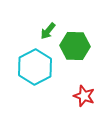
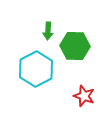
green arrow: rotated 36 degrees counterclockwise
cyan hexagon: moved 1 px right, 2 px down
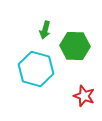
green arrow: moved 3 px left, 1 px up; rotated 12 degrees clockwise
cyan hexagon: rotated 16 degrees counterclockwise
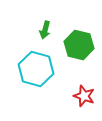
green hexagon: moved 4 px right, 1 px up; rotated 12 degrees clockwise
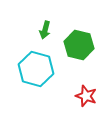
red star: moved 2 px right
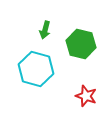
green hexagon: moved 2 px right, 1 px up
